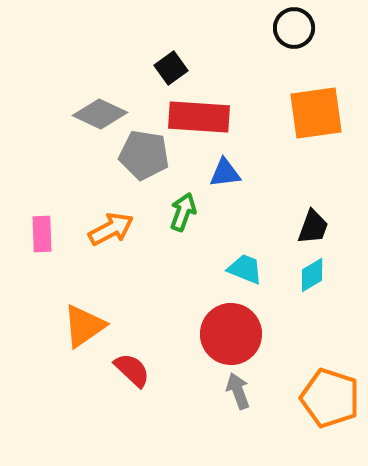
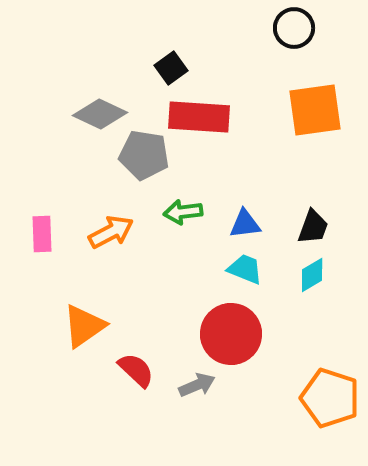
orange square: moved 1 px left, 3 px up
blue triangle: moved 20 px right, 51 px down
green arrow: rotated 117 degrees counterclockwise
orange arrow: moved 3 px down
red semicircle: moved 4 px right
gray arrow: moved 41 px left, 6 px up; rotated 87 degrees clockwise
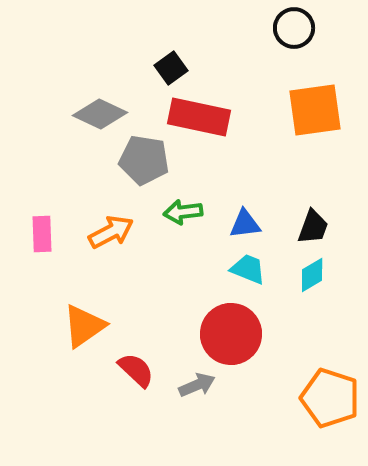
red rectangle: rotated 8 degrees clockwise
gray pentagon: moved 5 px down
cyan trapezoid: moved 3 px right
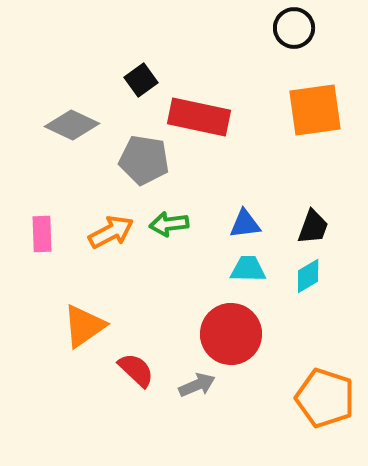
black square: moved 30 px left, 12 px down
gray diamond: moved 28 px left, 11 px down
green arrow: moved 14 px left, 12 px down
cyan trapezoid: rotated 21 degrees counterclockwise
cyan diamond: moved 4 px left, 1 px down
orange pentagon: moved 5 px left
